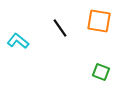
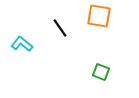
orange square: moved 5 px up
cyan L-shape: moved 4 px right, 3 px down
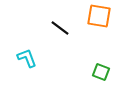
black line: rotated 18 degrees counterclockwise
cyan L-shape: moved 5 px right, 14 px down; rotated 30 degrees clockwise
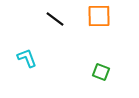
orange square: rotated 10 degrees counterclockwise
black line: moved 5 px left, 9 px up
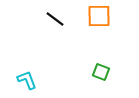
cyan L-shape: moved 22 px down
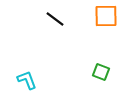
orange square: moved 7 px right
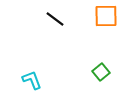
green square: rotated 30 degrees clockwise
cyan L-shape: moved 5 px right
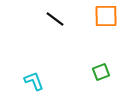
green square: rotated 18 degrees clockwise
cyan L-shape: moved 2 px right, 1 px down
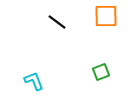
black line: moved 2 px right, 3 px down
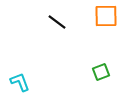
cyan L-shape: moved 14 px left, 1 px down
